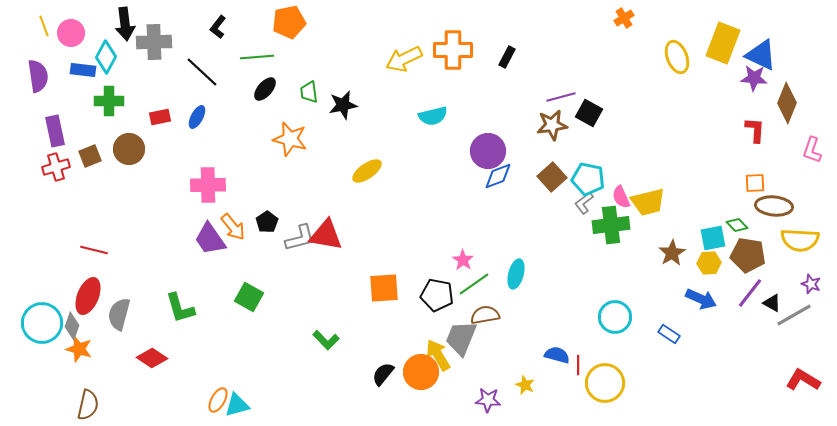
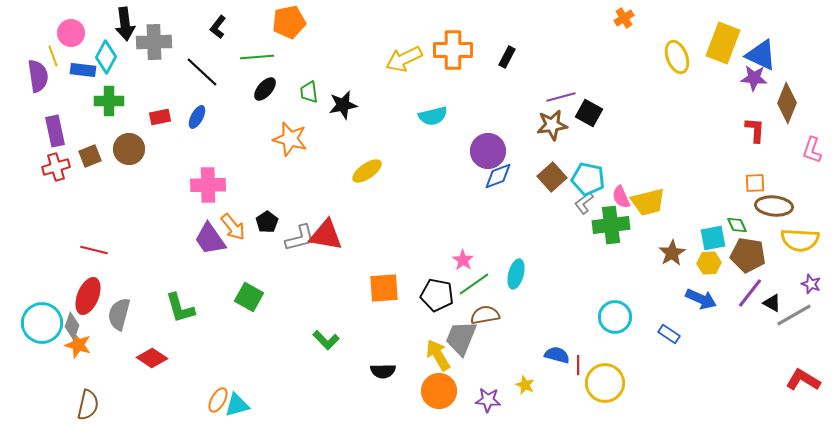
yellow line at (44, 26): moved 9 px right, 30 px down
green diamond at (737, 225): rotated 20 degrees clockwise
orange star at (79, 349): moved 1 px left, 4 px up
orange circle at (421, 372): moved 18 px right, 19 px down
black semicircle at (383, 374): moved 3 px up; rotated 130 degrees counterclockwise
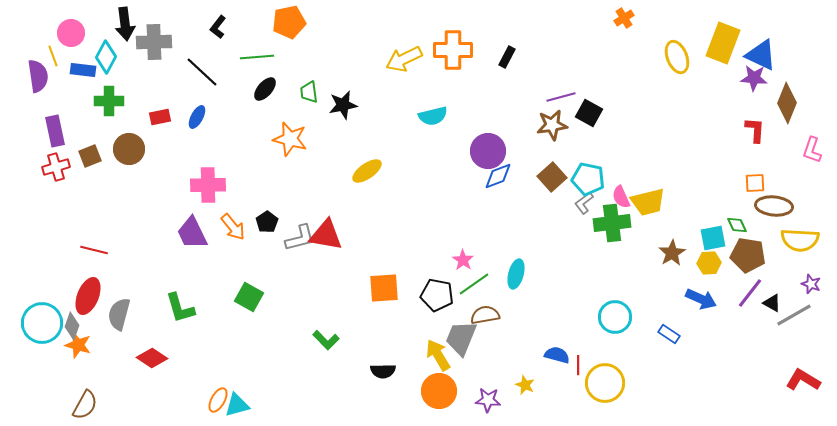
green cross at (611, 225): moved 1 px right, 2 px up
purple trapezoid at (210, 239): moved 18 px left, 6 px up; rotated 9 degrees clockwise
brown semicircle at (88, 405): moved 3 px left; rotated 16 degrees clockwise
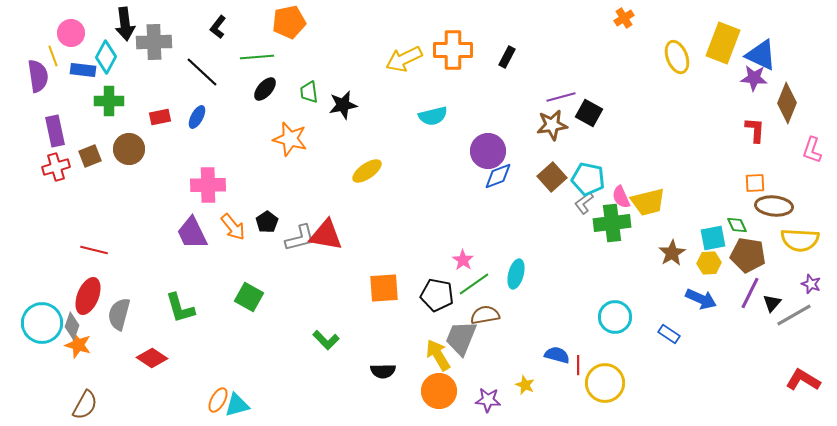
purple line at (750, 293): rotated 12 degrees counterclockwise
black triangle at (772, 303): rotated 42 degrees clockwise
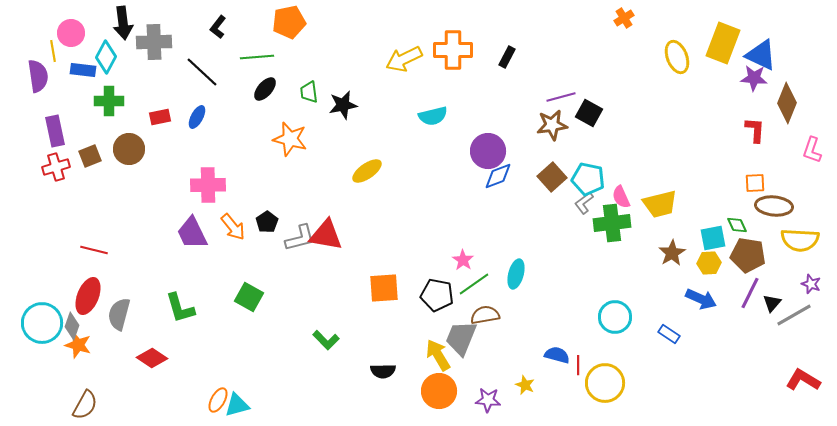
black arrow at (125, 24): moved 2 px left, 1 px up
yellow line at (53, 56): moved 5 px up; rotated 10 degrees clockwise
yellow trapezoid at (648, 202): moved 12 px right, 2 px down
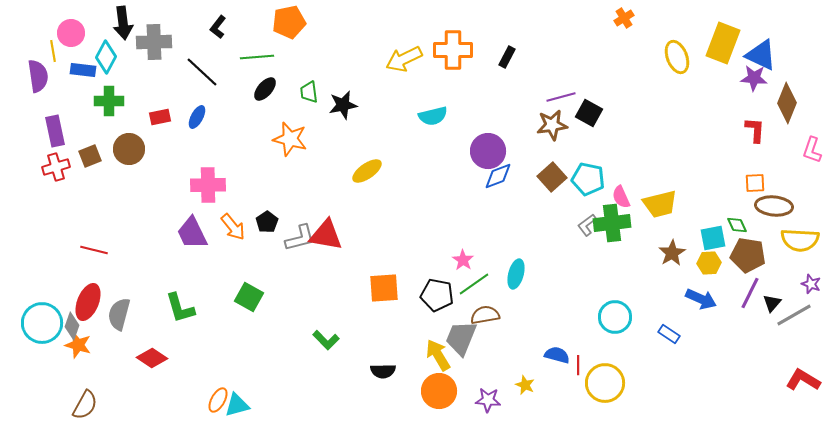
gray L-shape at (584, 203): moved 3 px right, 22 px down
red ellipse at (88, 296): moved 6 px down
